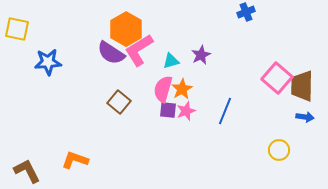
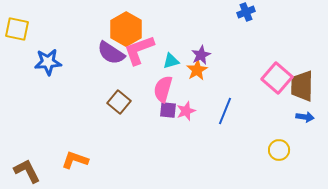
pink L-shape: rotated 12 degrees clockwise
orange star: moved 15 px right, 19 px up
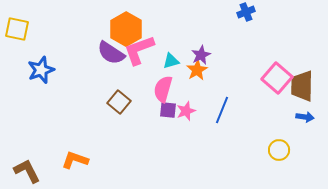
blue star: moved 7 px left, 8 px down; rotated 16 degrees counterclockwise
blue line: moved 3 px left, 1 px up
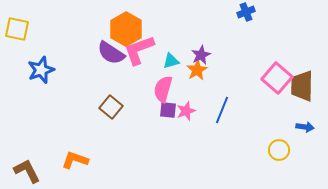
brown square: moved 8 px left, 5 px down
blue arrow: moved 10 px down
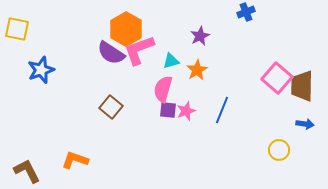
purple star: moved 1 px left, 19 px up
blue arrow: moved 3 px up
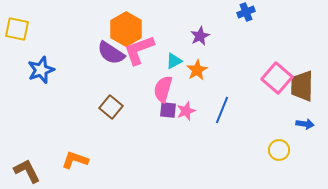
cyan triangle: moved 3 px right; rotated 12 degrees counterclockwise
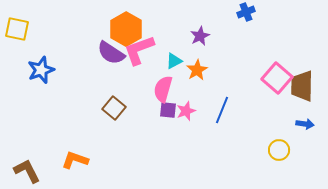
brown square: moved 3 px right, 1 px down
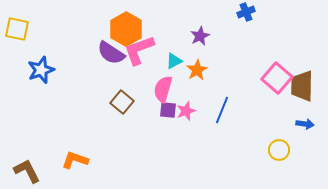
brown square: moved 8 px right, 6 px up
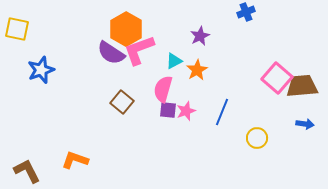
brown trapezoid: rotated 84 degrees clockwise
blue line: moved 2 px down
yellow circle: moved 22 px left, 12 px up
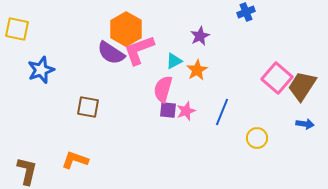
brown trapezoid: rotated 52 degrees counterclockwise
brown square: moved 34 px left, 5 px down; rotated 30 degrees counterclockwise
brown L-shape: rotated 40 degrees clockwise
